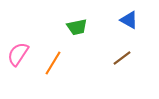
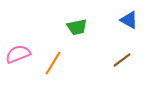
pink semicircle: rotated 35 degrees clockwise
brown line: moved 2 px down
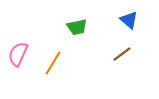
blue triangle: rotated 12 degrees clockwise
pink semicircle: rotated 45 degrees counterclockwise
brown line: moved 6 px up
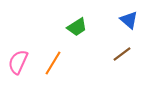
green trapezoid: rotated 20 degrees counterclockwise
pink semicircle: moved 8 px down
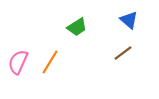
brown line: moved 1 px right, 1 px up
orange line: moved 3 px left, 1 px up
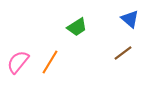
blue triangle: moved 1 px right, 1 px up
pink semicircle: rotated 15 degrees clockwise
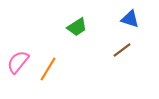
blue triangle: rotated 24 degrees counterclockwise
brown line: moved 1 px left, 3 px up
orange line: moved 2 px left, 7 px down
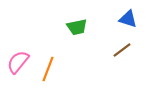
blue triangle: moved 2 px left
green trapezoid: rotated 20 degrees clockwise
orange line: rotated 10 degrees counterclockwise
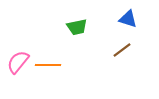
orange line: moved 4 px up; rotated 70 degrees clockwise
